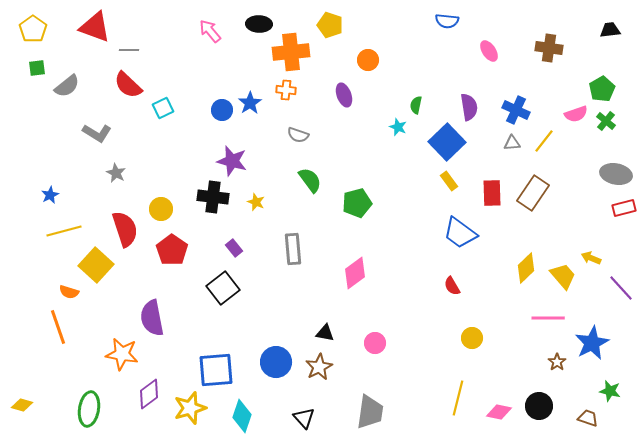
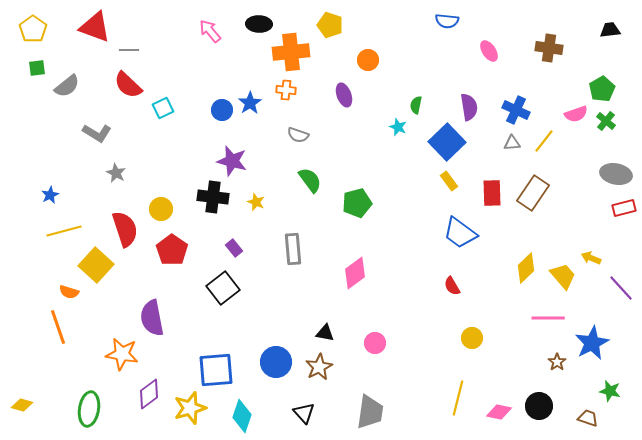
black triangle at (304, 418): moved 5 px up
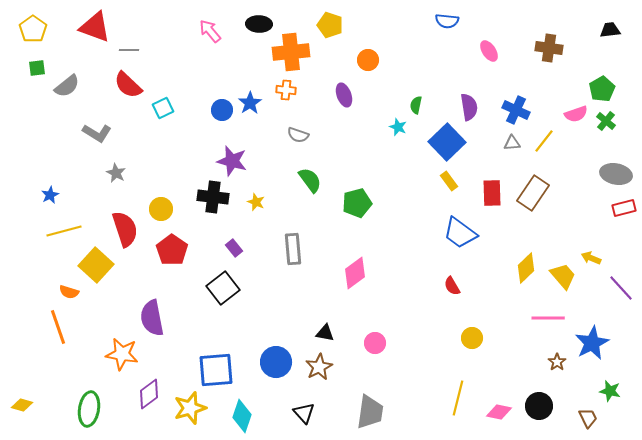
brown trapezoid at (588, 418): rotated 45 degrees clockwise
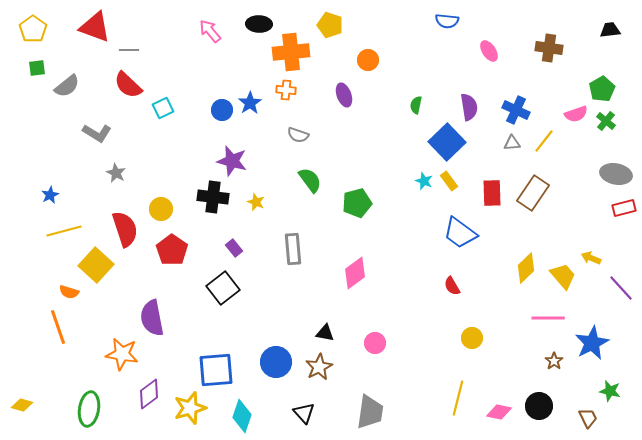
cyan star at (398, 127): moved 26 px right, 54 px down
brown star at (557, 362): moved 3 px left, 1 px up
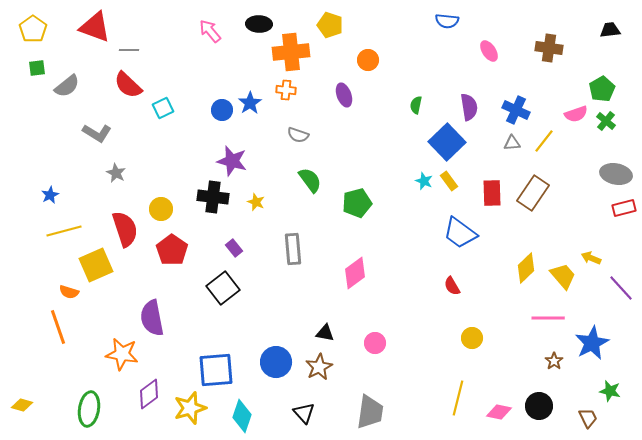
yellow square at (96, 265): rotated 24 degrees clockwise
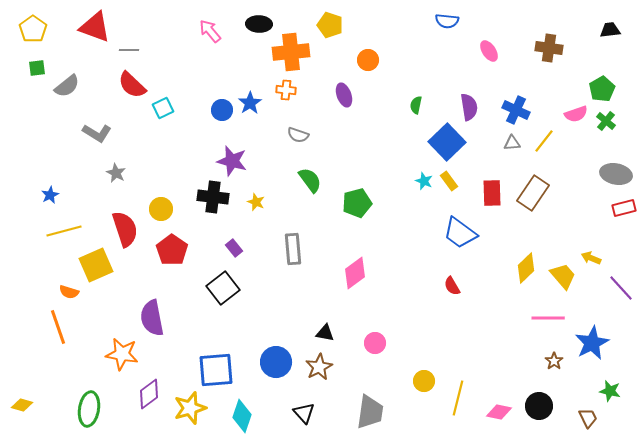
red semicircle at (128, 85): moved 4 px right
yellow circle at (472, 338): moved 48 px left, 43 px down
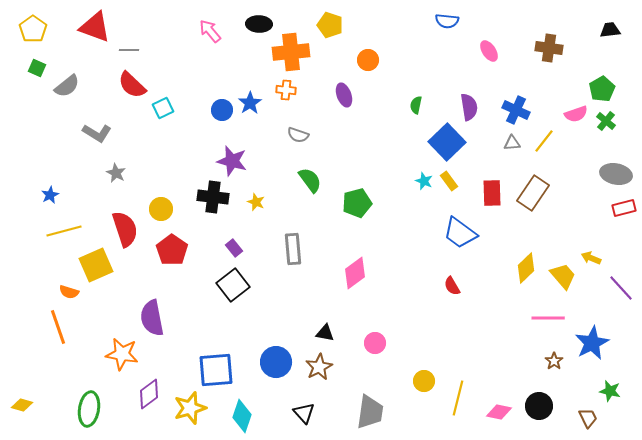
green square at (37, 68): rotated 30 degrees clockwise
black square at (223, 288): moved 10 px right, 3 px up
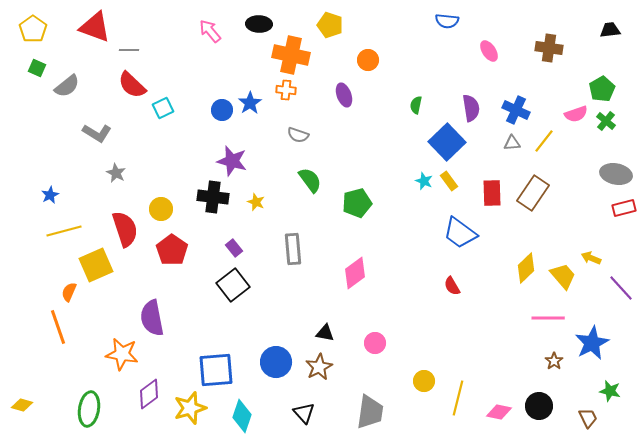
orange cross at (291, 52): moved 3 px down; rotated 18 degrees clockwise
purple semicircle at (469, 107): moved 2 px right, 1 px down
orange semicircle at (69, 292): rotated 96 degrees clockwise
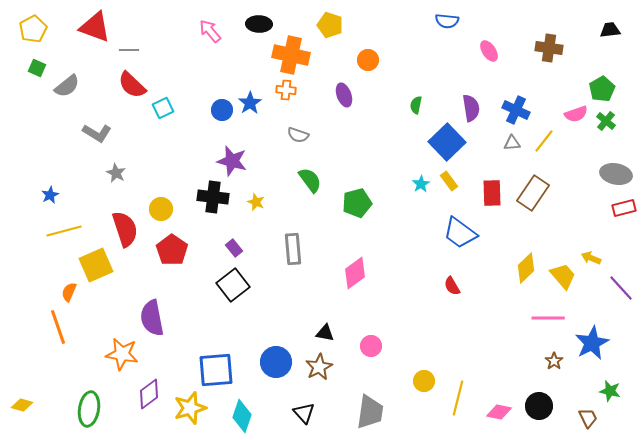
yellow pentagon at (33, 29): rotated 8 degrees clockwise
cyan star at (424, 181): moved 3 px left, 3 px down; rotated 18 degrees clockwise
pink circle at (375, 343): moved 4 px left, 3 px down
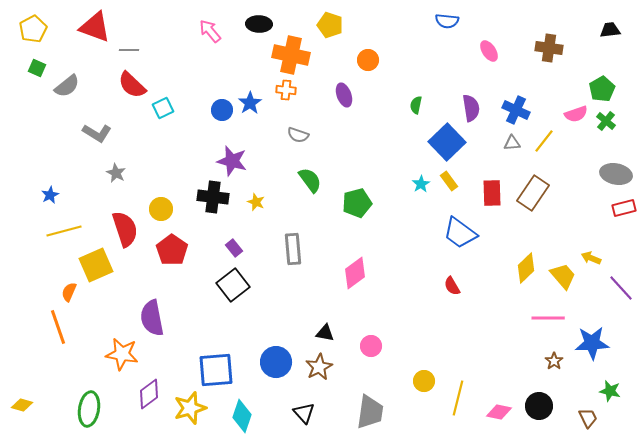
blue star at (592, 343): rotated 24 degrees clockwise
